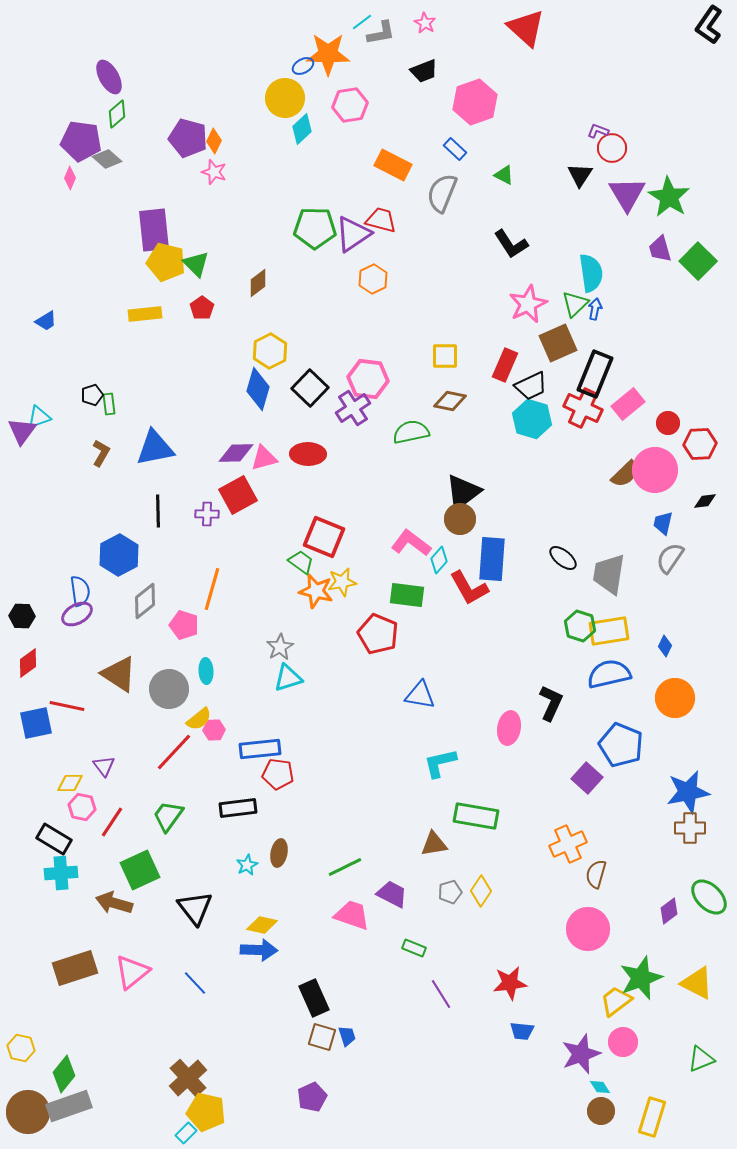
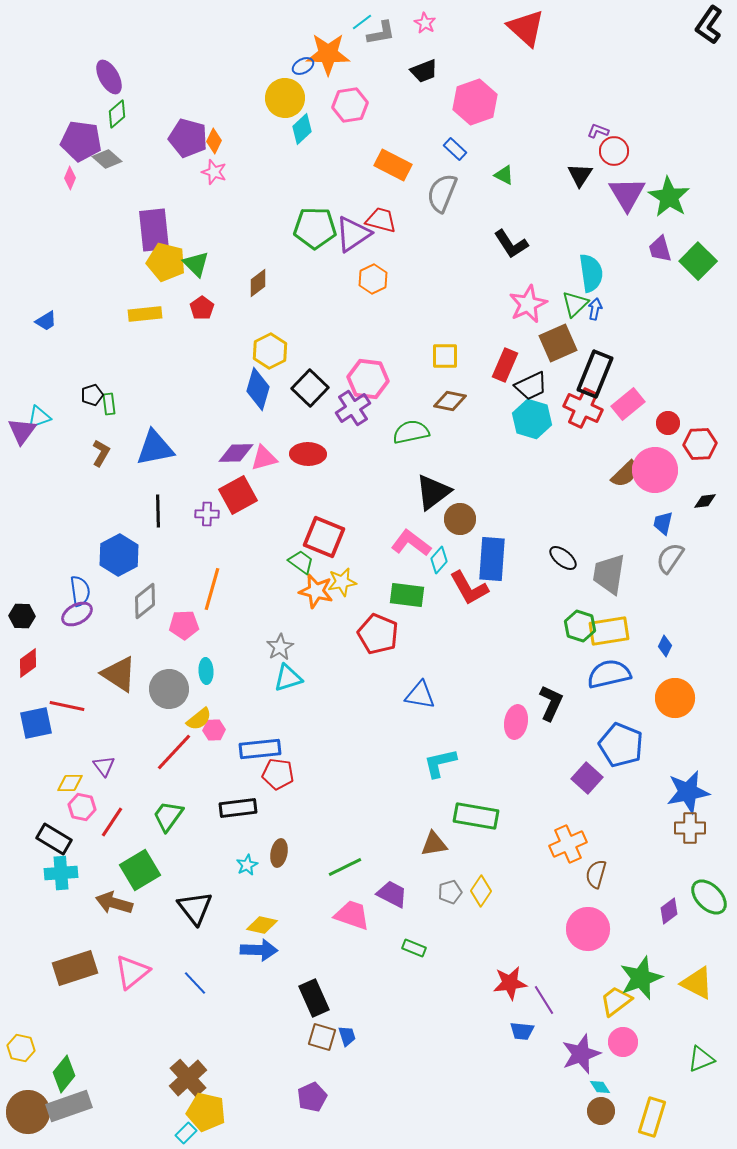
red circle at (612, 148): moved 2 px right, 3 px down
black triangle at (463, 492): moved 30 px left
pink pentagon at (184, 625): rotated 20 degrees counterclockwise
pink ellipse at (509, 728): moved 7 px right, 6 px up
green square at (140, 870): rotated 6 degrees counterclockwise
purple line at (441, 994): moved 103 px right, 6 px down
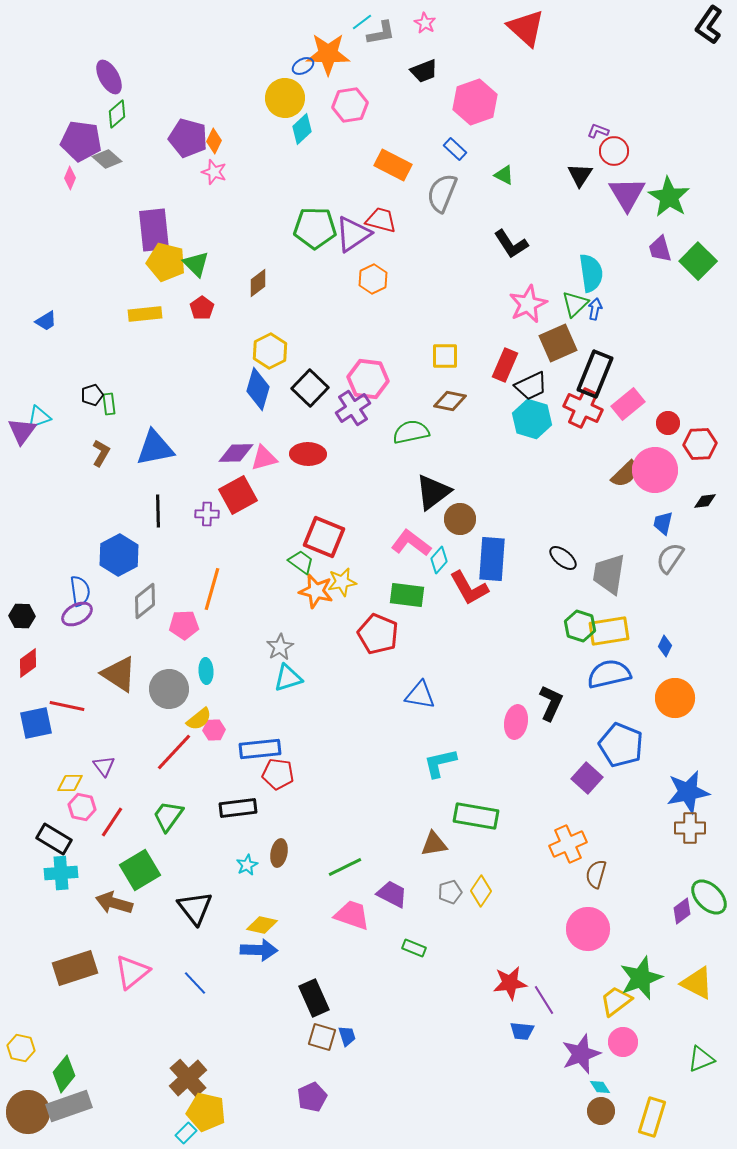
purple diamond at (669, 911): moved 13 px right
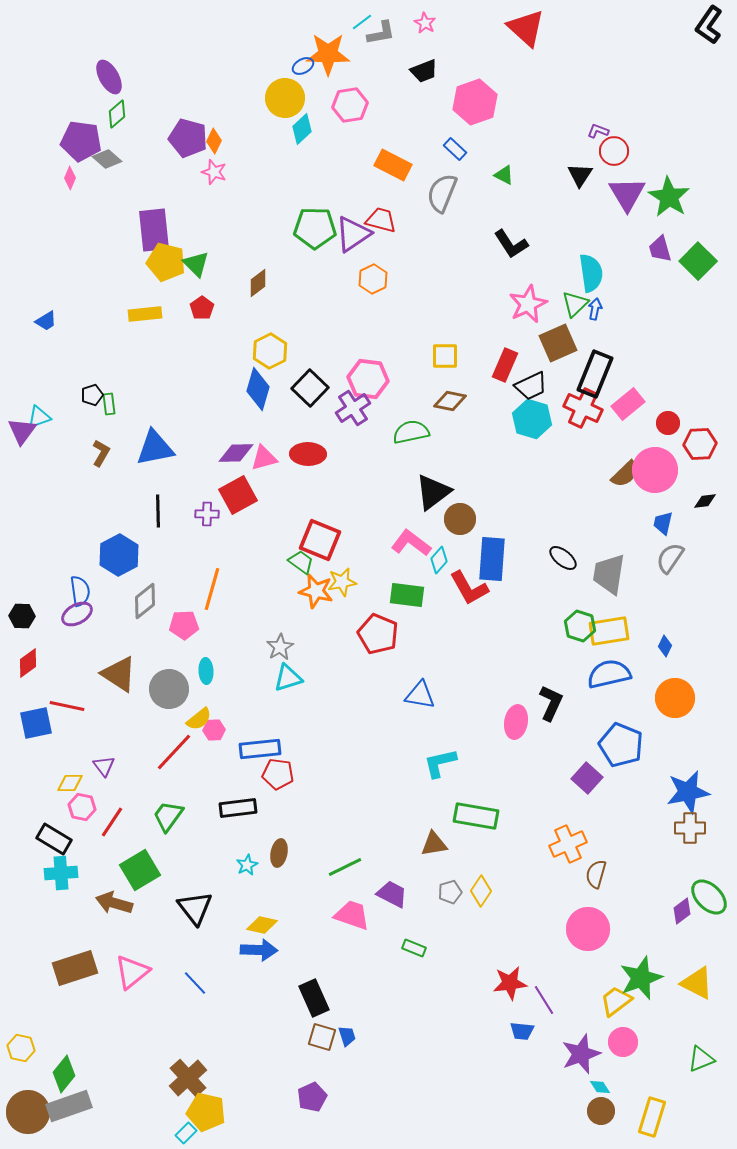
red square at (324, 537): moved 4 px left, 3 px down
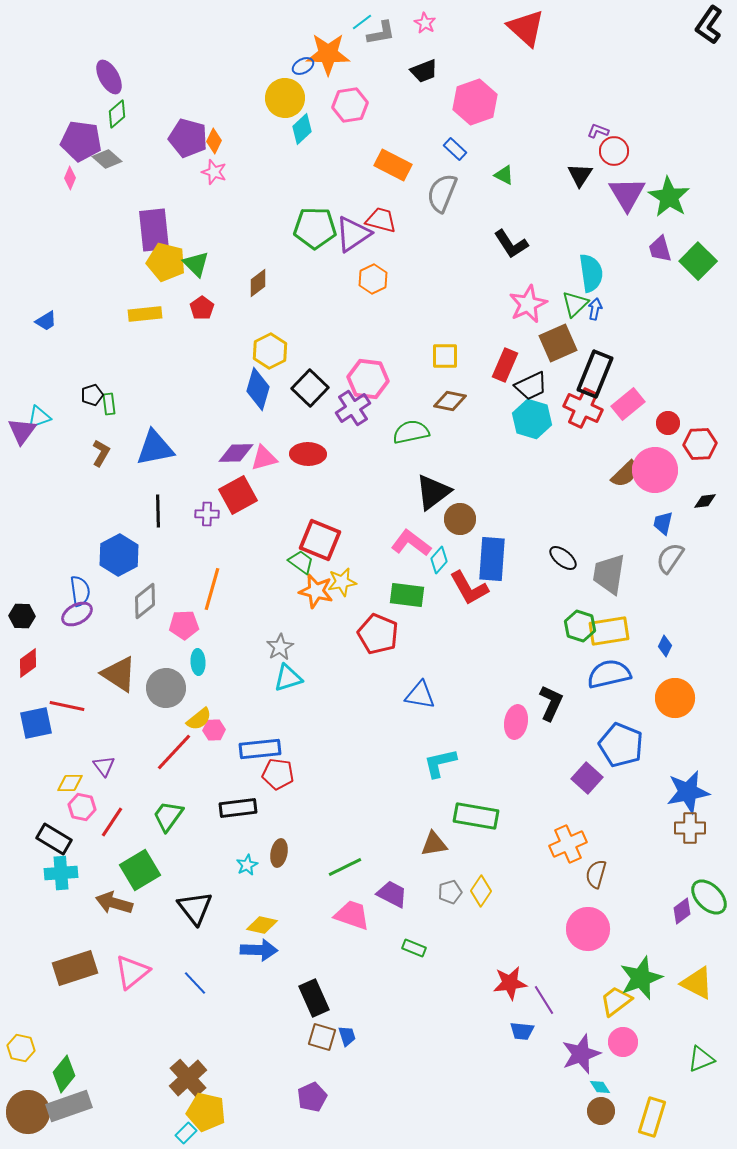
cyan ellipse at (206, 671): moved 8 px left, 9 px up
gray circle at (169, 689): moved 3 px left, 1 px up
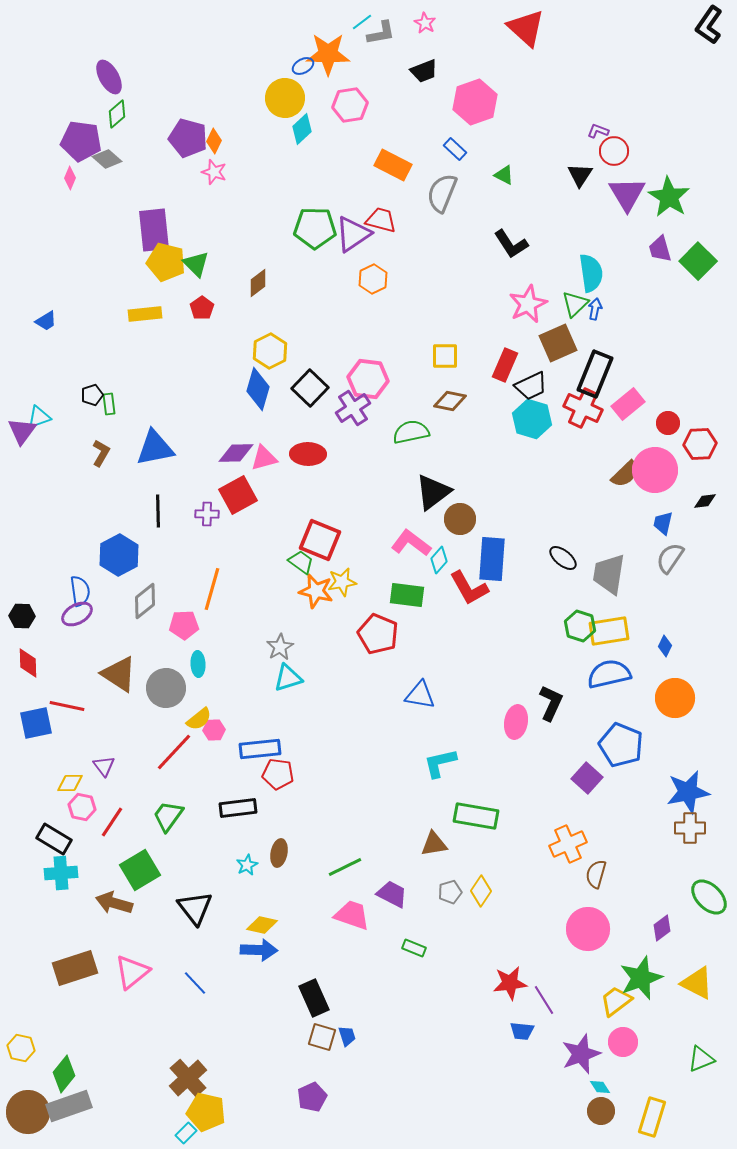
cyan ellipse at (198, 662): moved 2 px down
red diamond at (28, 663): rotated 56 degrees counterclockwise
purple diamond at (682, 911): moved 20 px left, 17 px down
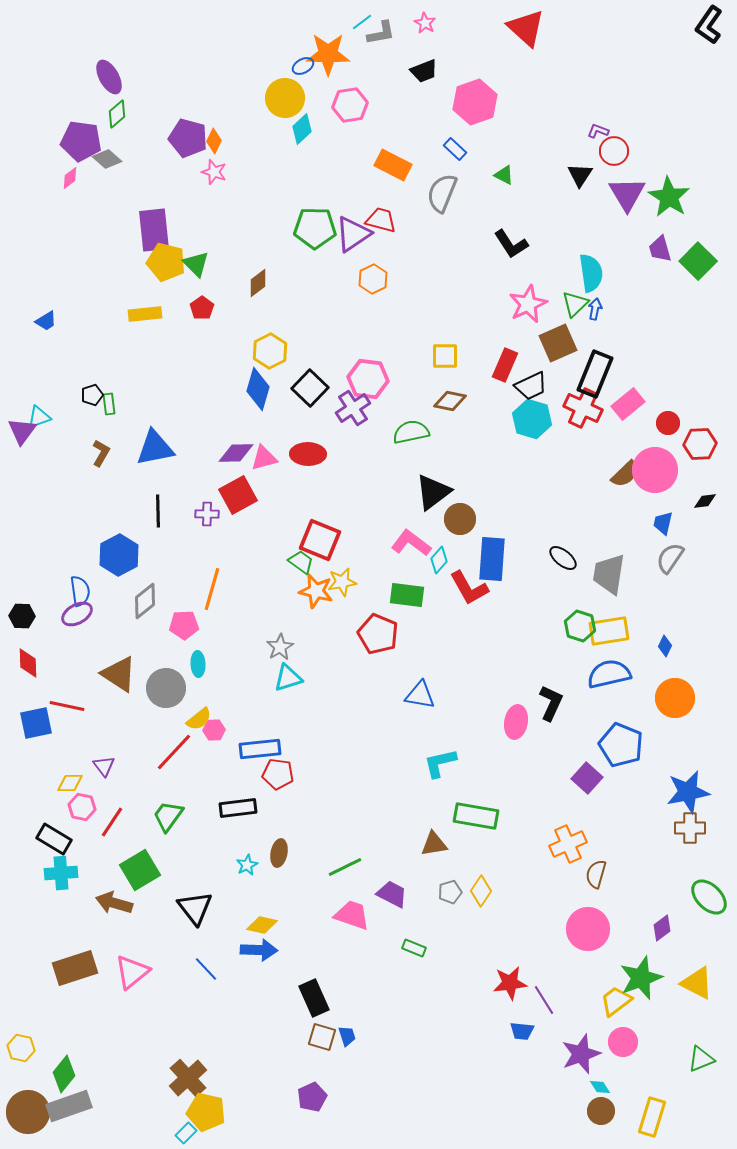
pink diamond at (70, 178): rotated 30 degrees clockwise
blue line at (195, 983): moved 11 px right, 14 px up
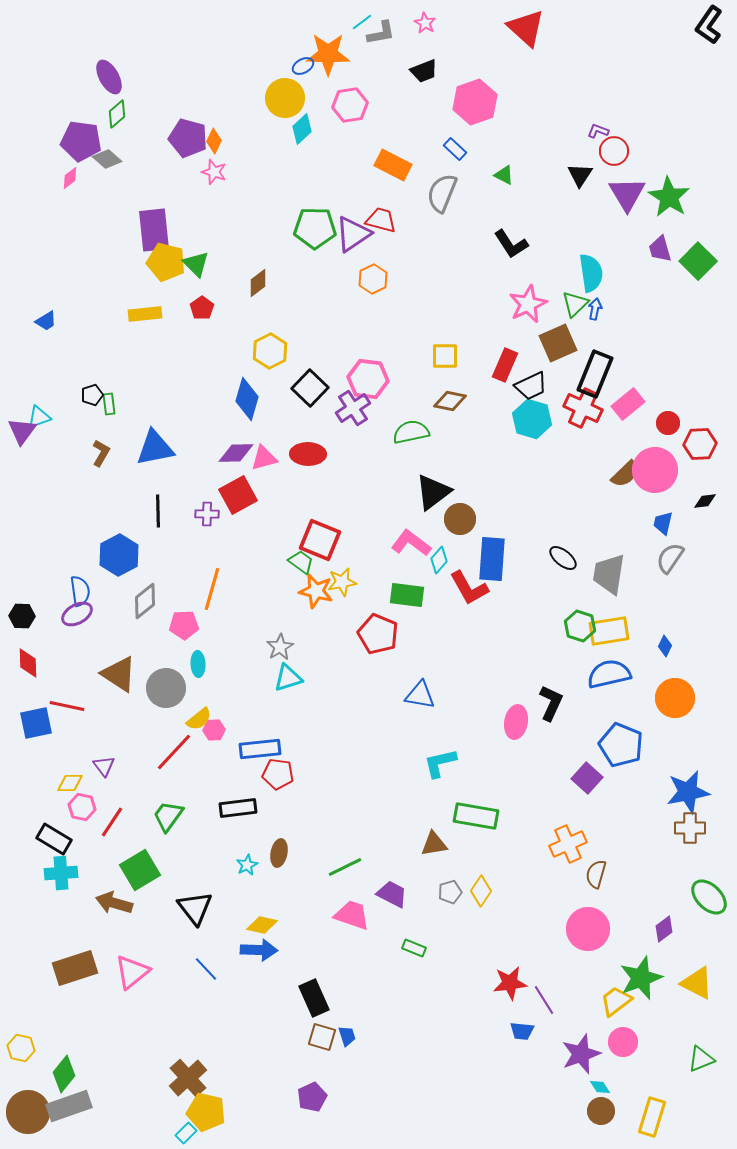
blue diamond at (258, 389): moved 11 px left, 10 px down
purple diamond at (662, 928): moved 2 px right, 1 px down
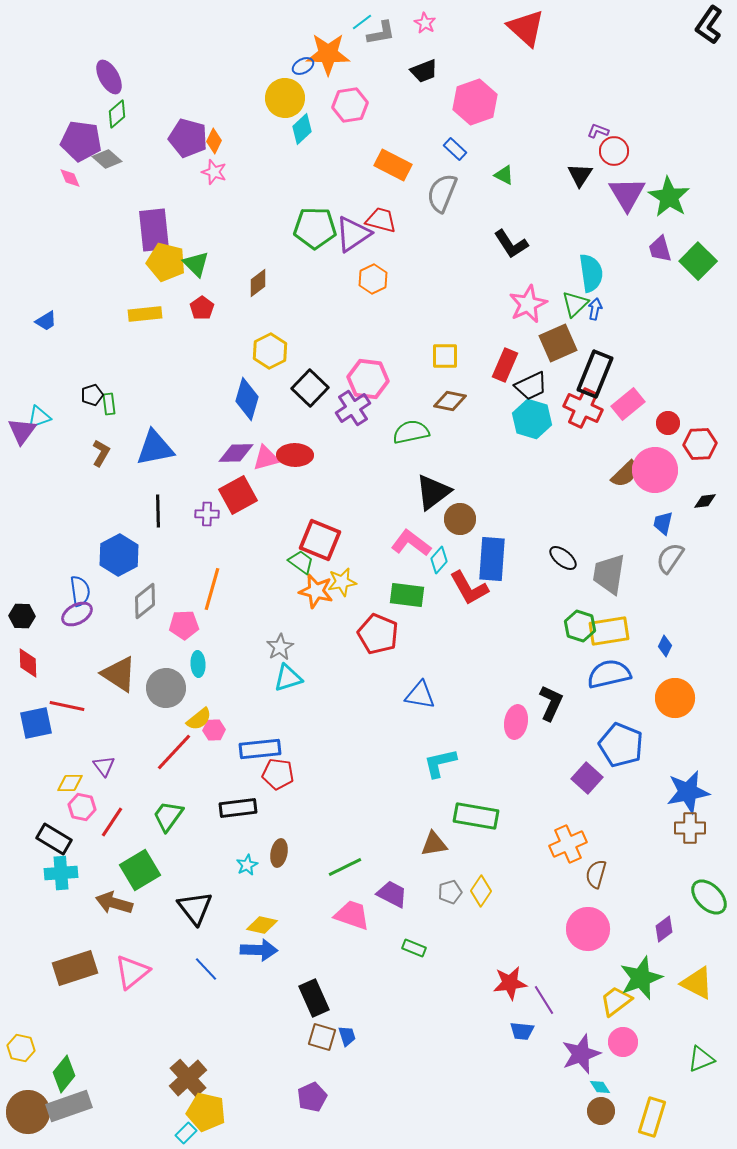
pink diamond at (70, 178): rotated 75 degrees counterclockwise
red ellipse at (308, 454): moved 13 px left, 1 px down
pink triangle at (264, 458): moved 2 px right
